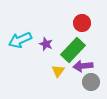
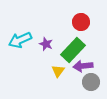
red circle: moved 1 px left, 1 px up
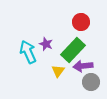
cyan arrow: moved 8 px right, 12 px down; rotated 90 degrees clockwise
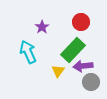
purple star: moved 4 px left, 17 px up; rotated 16 degrees clockwise
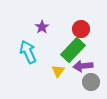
red circle: moved 7 px down
